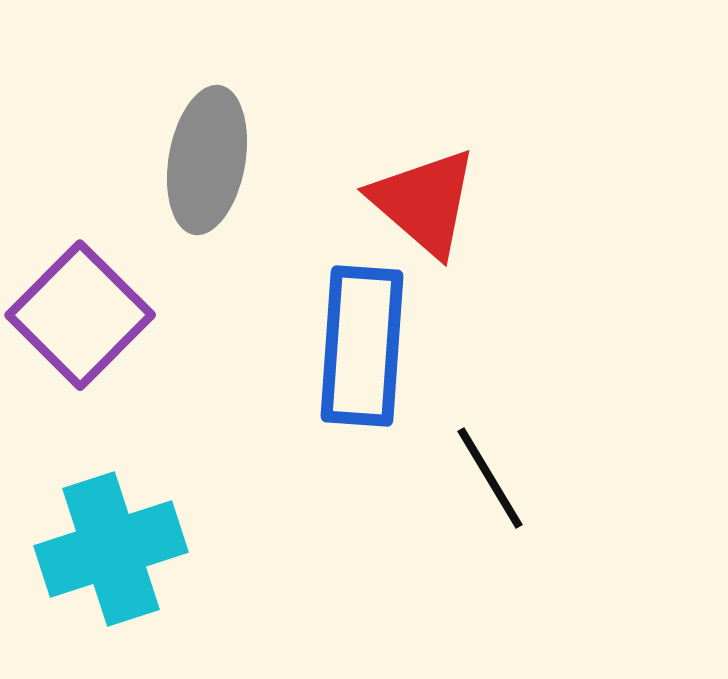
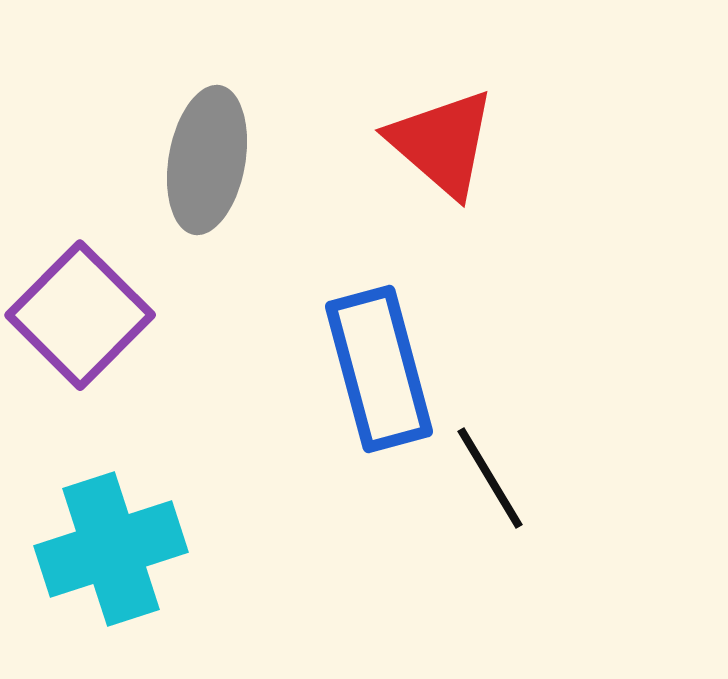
red triangle: moved 18 px right, 59 px up
blue rectangle: moved 17 px right, 23 px down; rotated 19 degrees counterclockwise
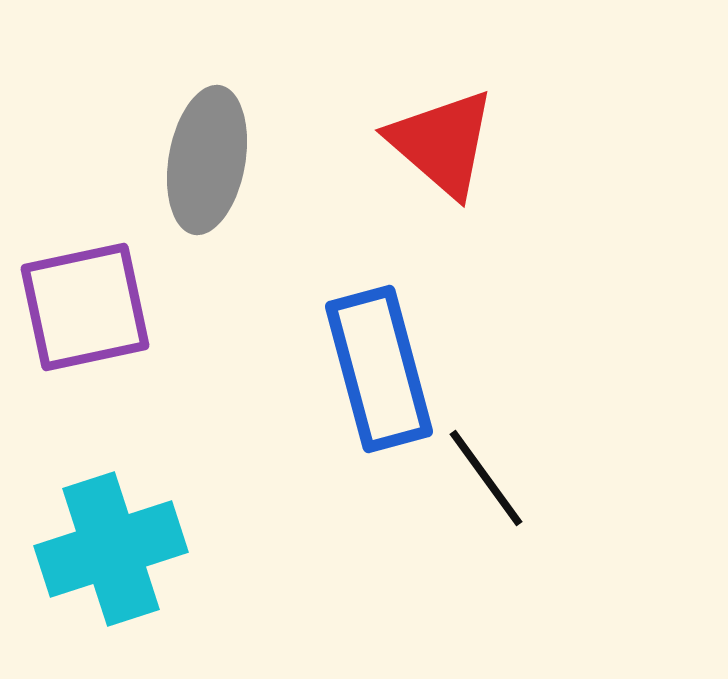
purple square: moved 5 px right, 8 px up; rotated 33 degrees clockwise
black line: moved 4 px left; rotated 5 degrees counterclockwise
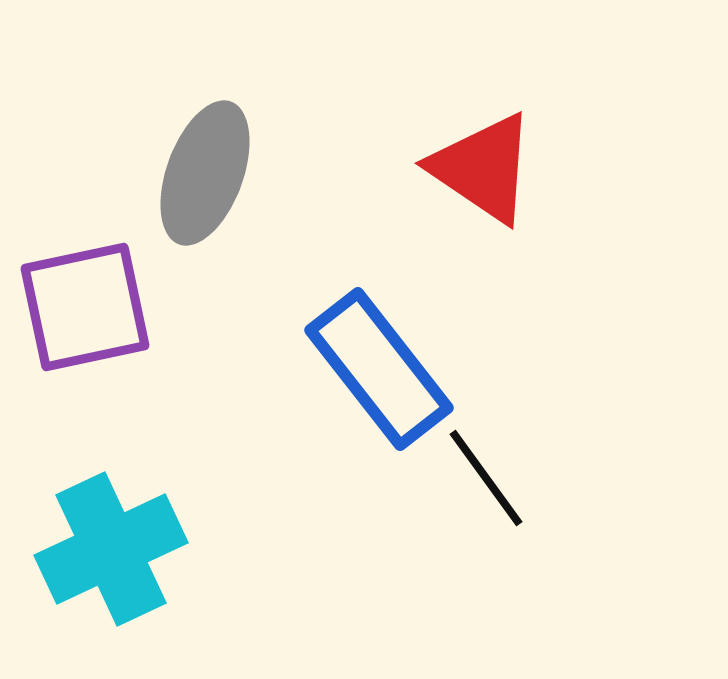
red triangle: moved 41 px right, 25 px down; rotated 7 degrees counterclockwise
gray ellipse: moved 2 px left, 13 px down; rotated 10 degrees clockwise
blue rectangle: rotated 23 degrees counterclockwise
cyan cross: rotated 7 degrees counterclockwise
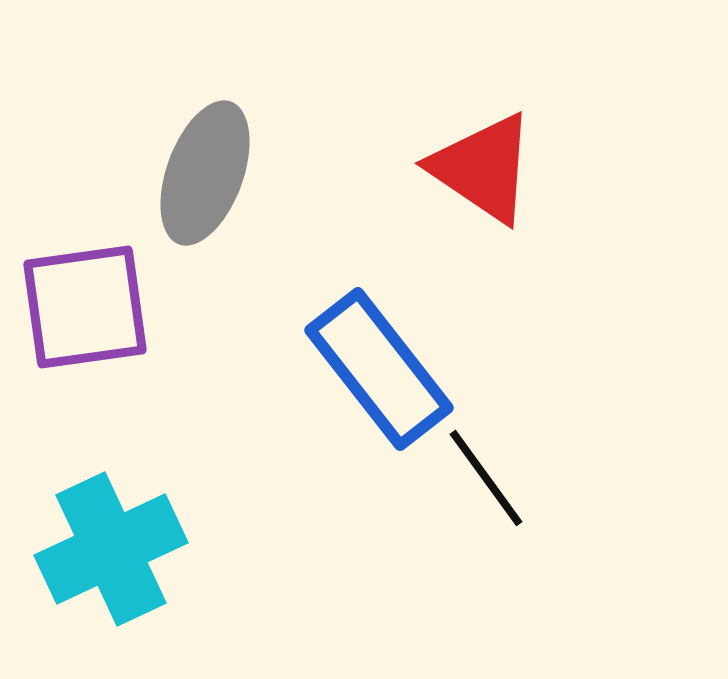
purple square: rotated 4 degrees clockwise
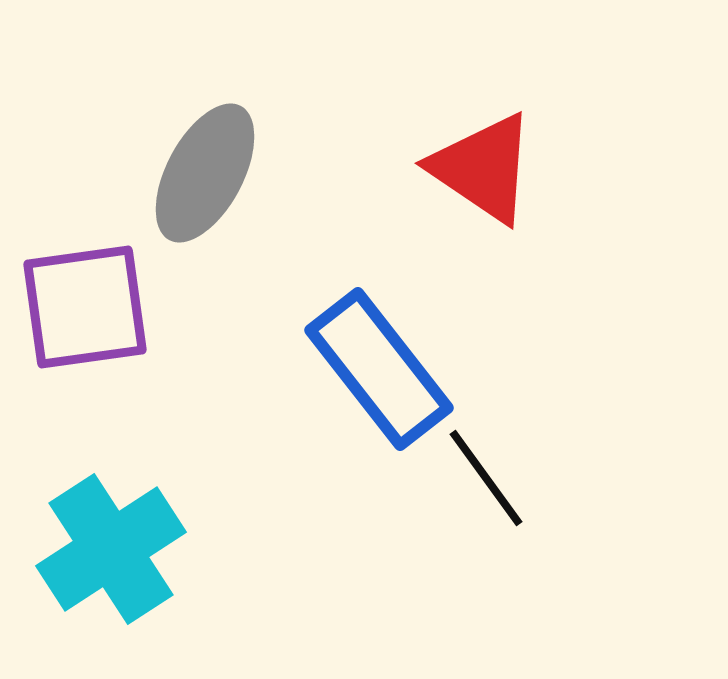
gray ellipse: rotated 8 degrees clockwise
cyan cross: rotated 8 degrees counterclockwise
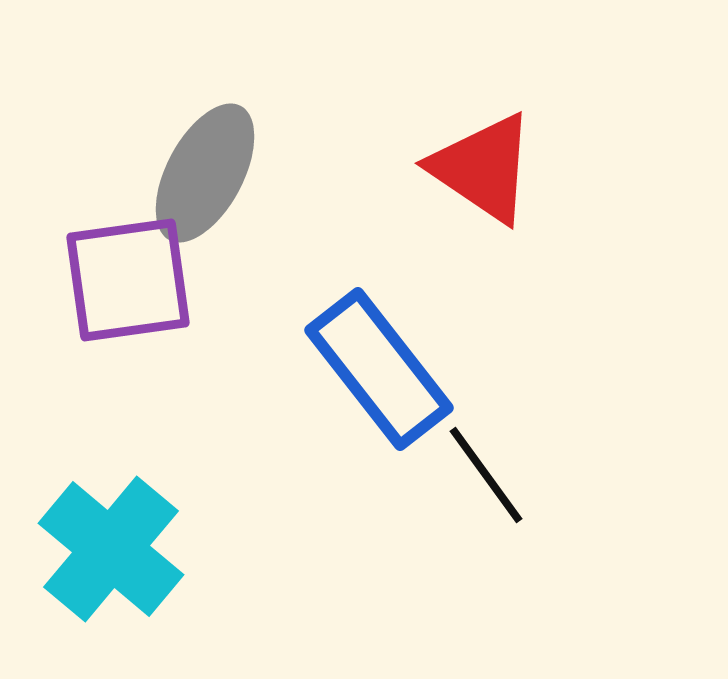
purple square: moved 43 px right, 27 px up
black line: moved 3 px up
cyan cross: rotated 17 degrees counterclockwise
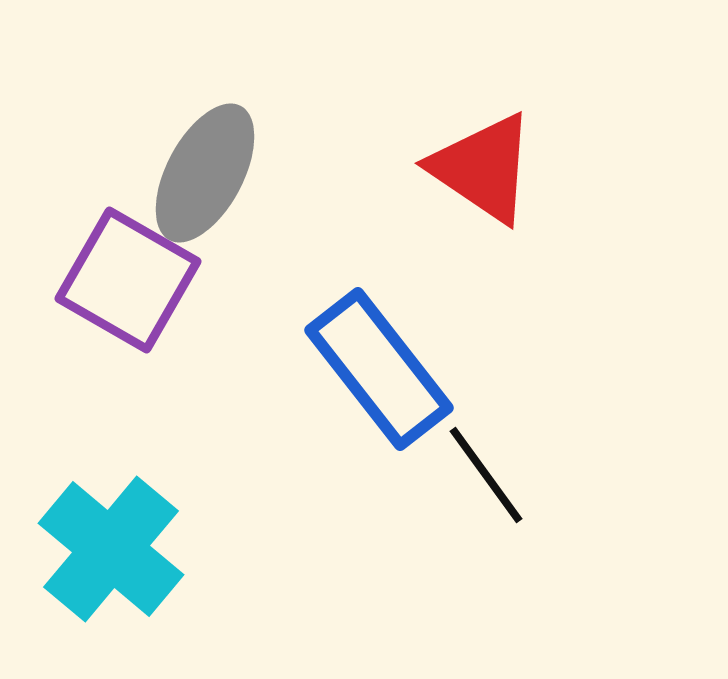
purple square: rotated 38 degrees clockwise
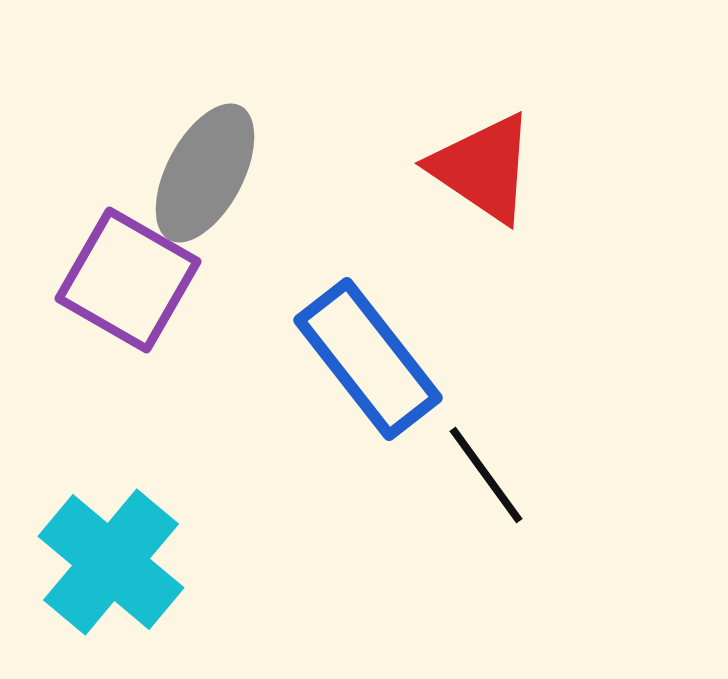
blue rectangle: moved 11 px left, 10 px up
cyan cross: moved 13 px down
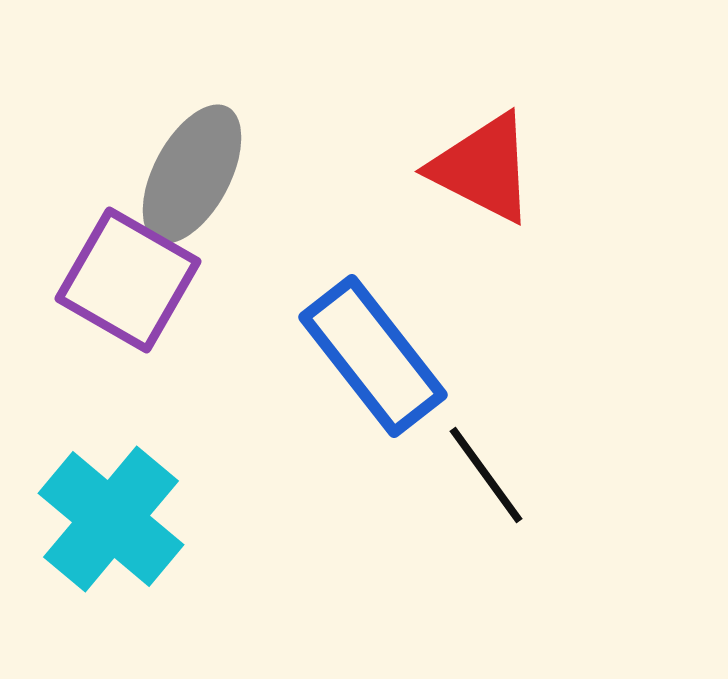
red triangle: rotated 7 degrees counterclockwise
gray ellipse: moved 13 px left, 1 px down
blue rectangle: moved 5 px right, 3 px up
cyan cross: moved 43 px up
